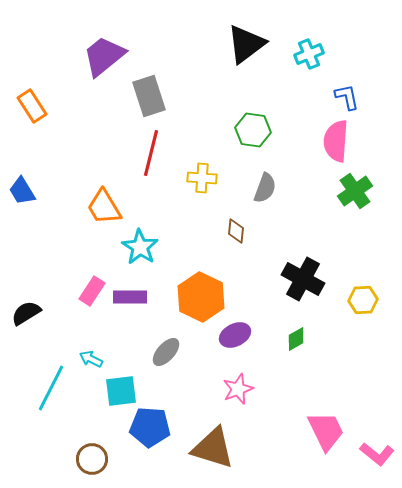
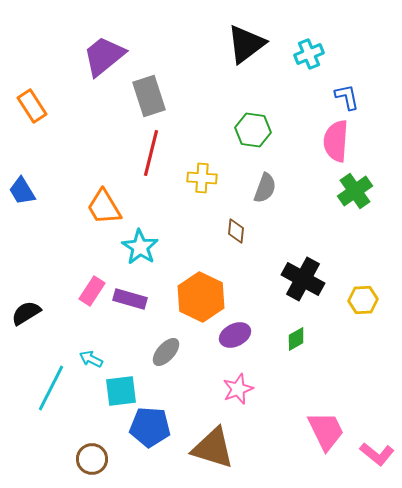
purple rectangle: moved 2 px down; rotated 16 degrees clockwise
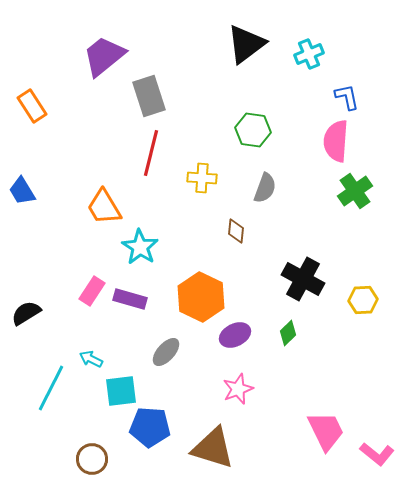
green diamond: moved 8 px left, 6 px up; rotated 15 degrees counterclockwise
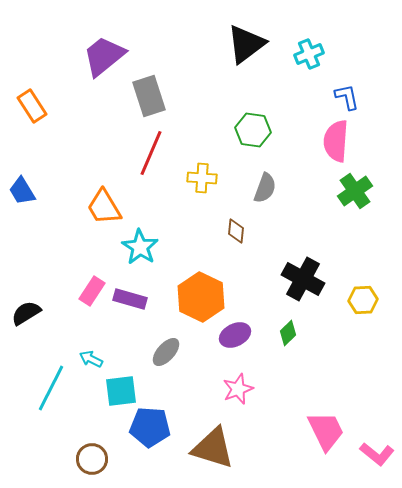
red line: rotated 9 degrees clockwise
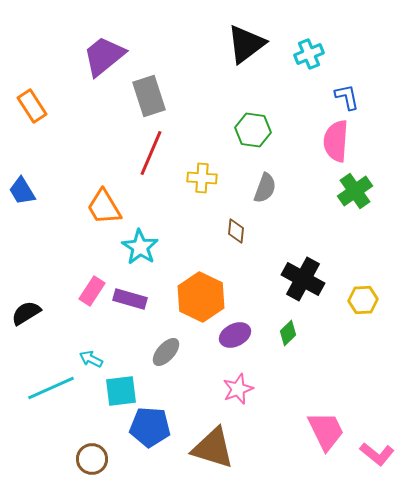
cyan line: rotated 39 degrees clockwise
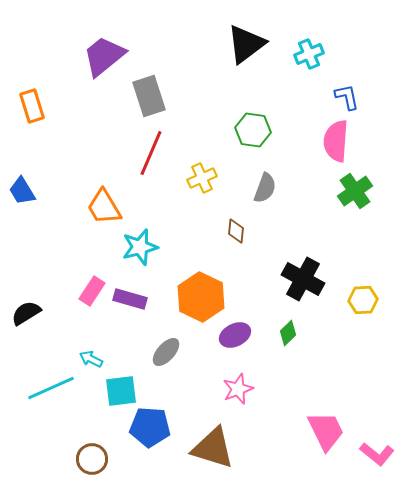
orange rectangle: rotated 16 degrees clockwise
yellow cross: rotated 28 degrees counterclockwise
cyan star: rotated 24 degrees clockwise
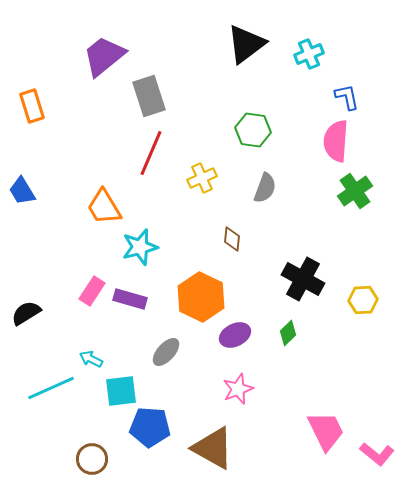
brown diamond: moved 4 px left, 8 px down
brown triangle: rotated 12 degrees clockwise
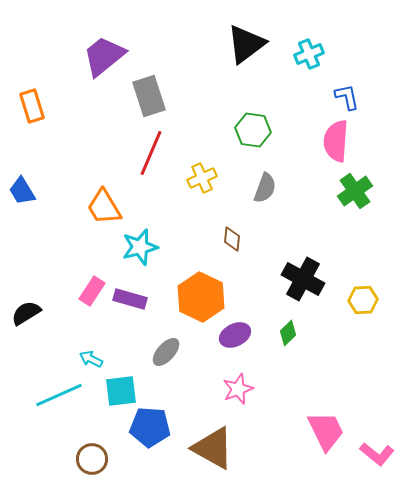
cyan line: moved 8 px right, 7 px down
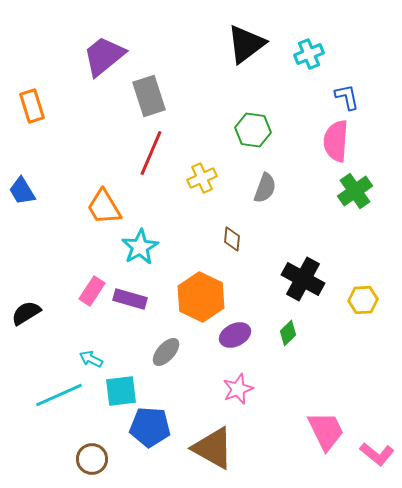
cyan star: rotated 15 degrees counterclockwise
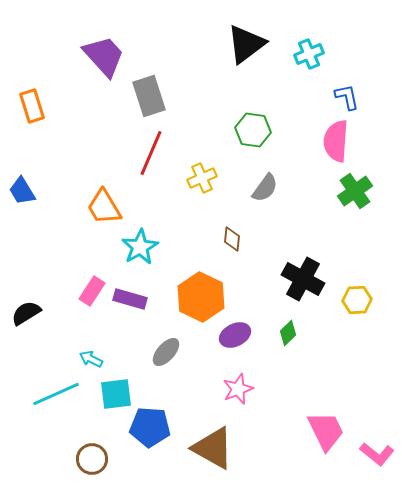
purple trapezoid: rotated 87 degrees clockwise
gray semicircle: rotated 16 degrees clockwise
yellow hexagon: moved 6 px left
cyan square: moved 5 px left, 3 px down
cyan line: moved 3 px left, 1 px up
